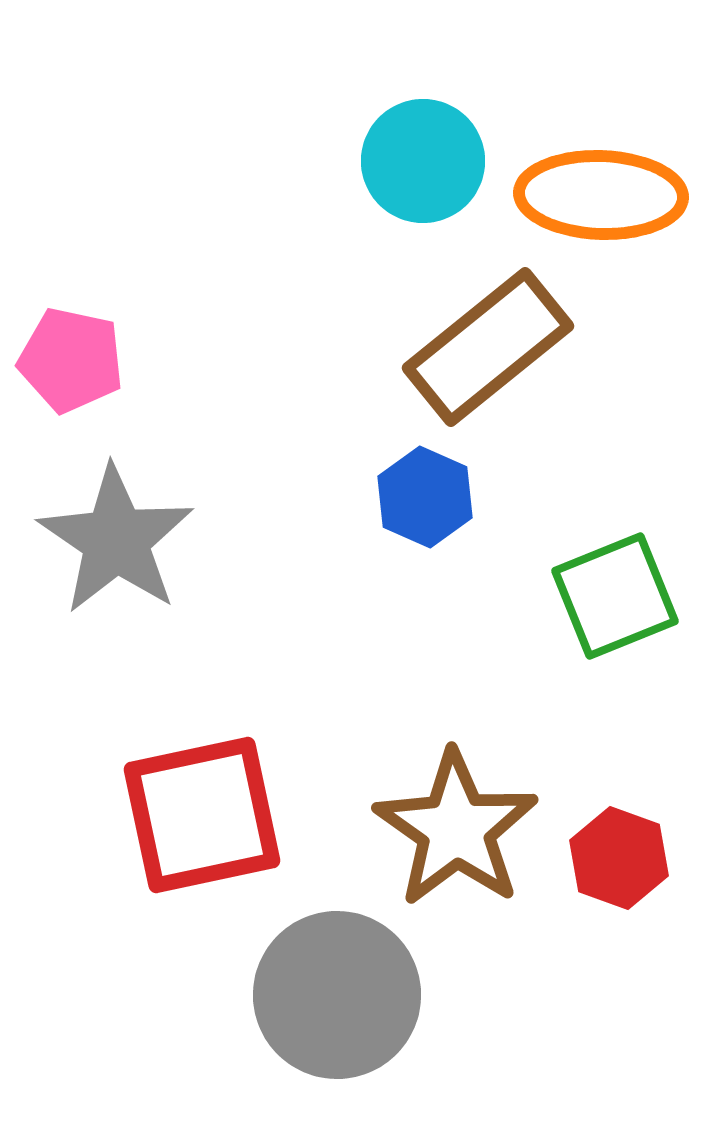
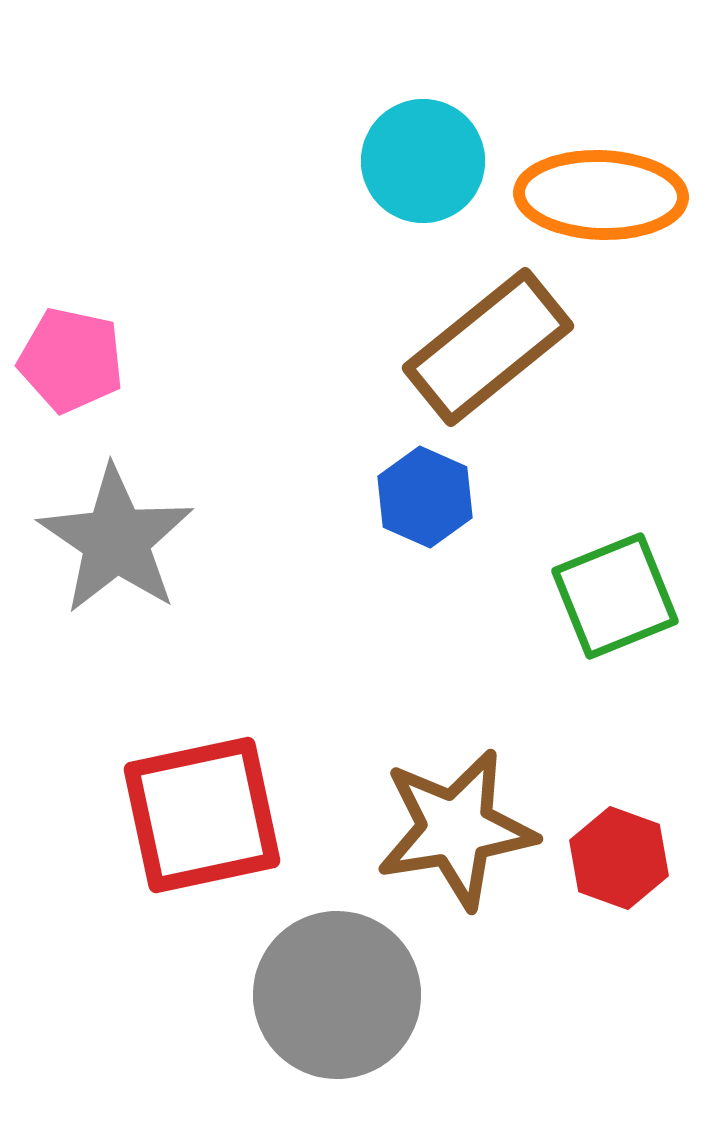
brown star: rotated 28 degrees clockwise
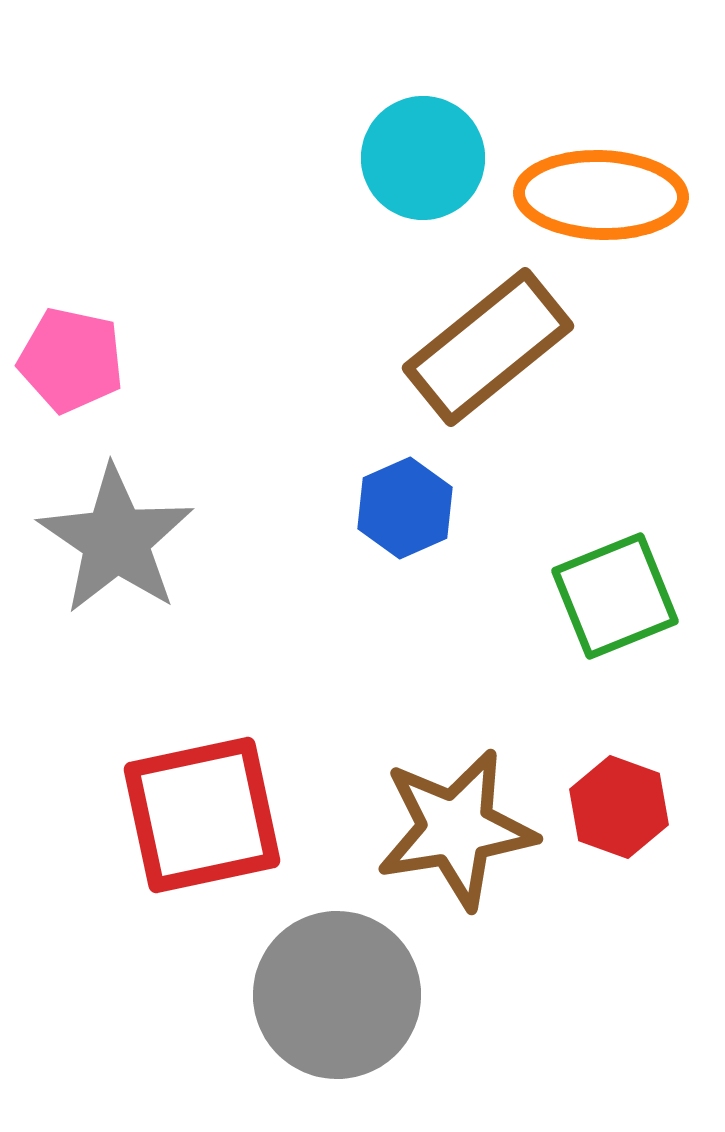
cyan circle: moved 3 px up
blue hexagon: moved 20 px left, 11 px down; rotated 12 degrees clockwise
red hexagon: moved 51 px up
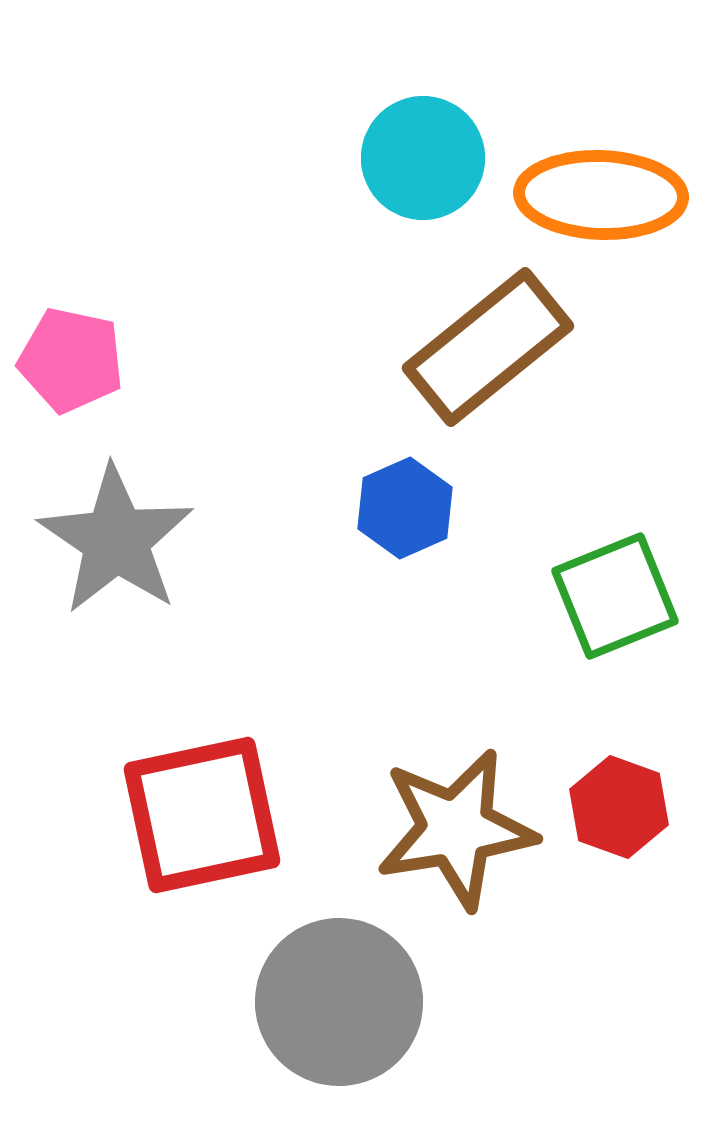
gray circle: moved 2 px right, 7 px down
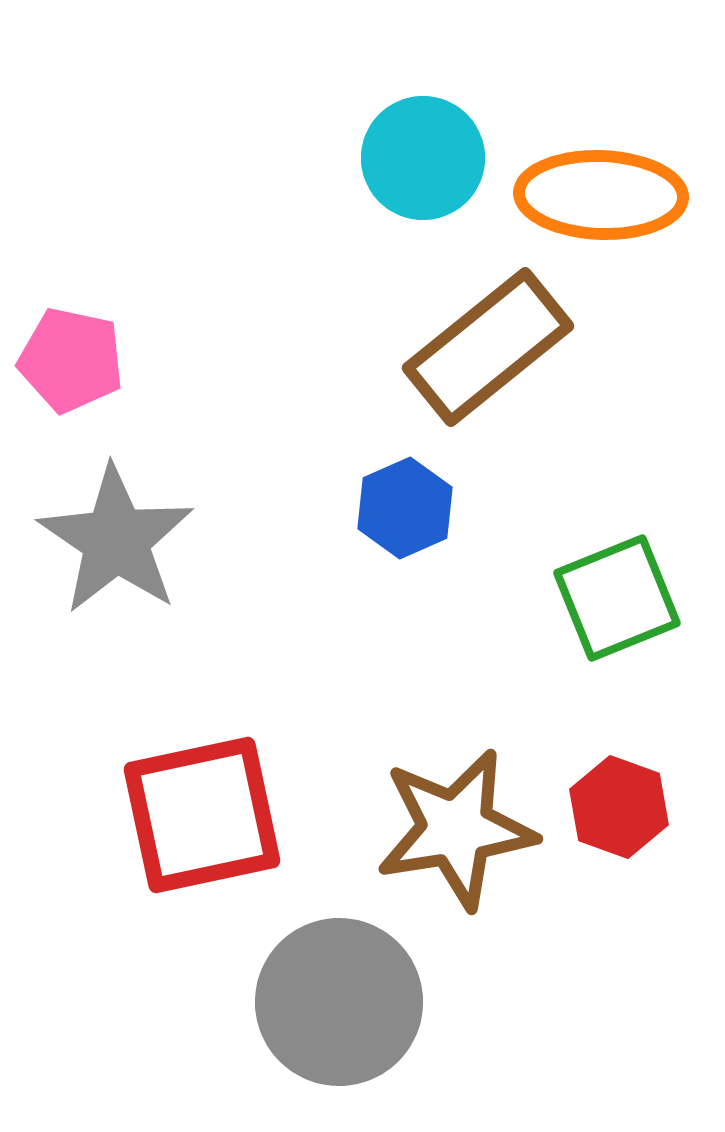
green square: moved 2 px right, 2 px down
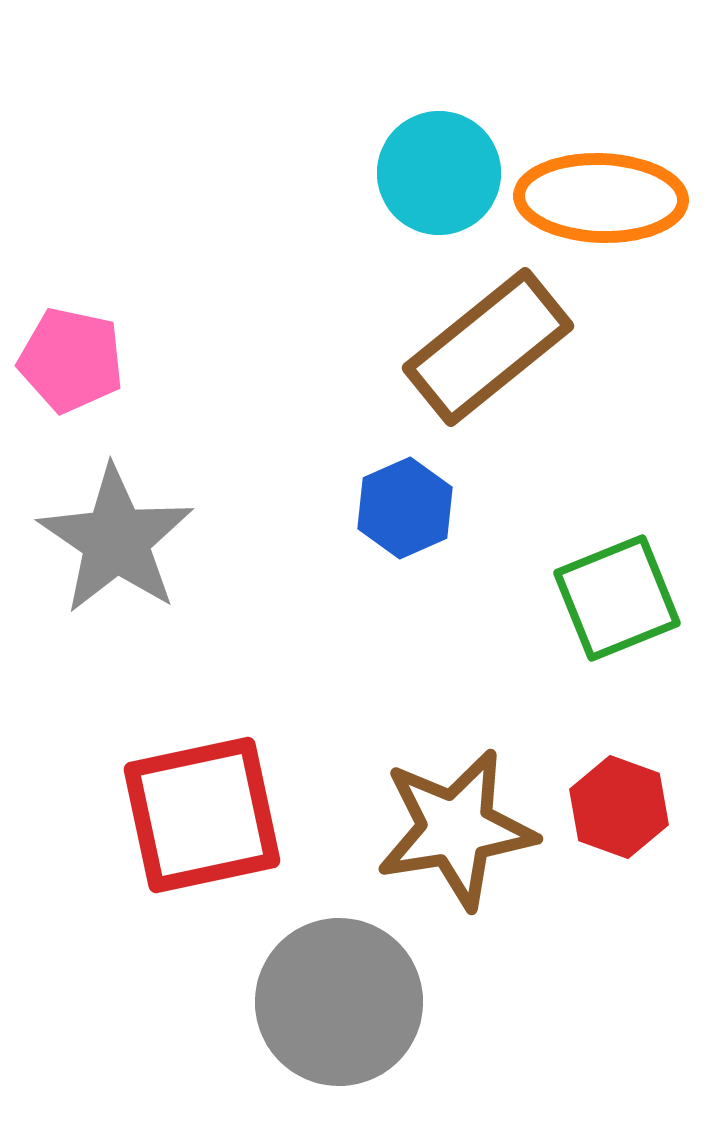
cyan circle: moved 16 px right, 15 px down
orange ellipse: moved 3 px down
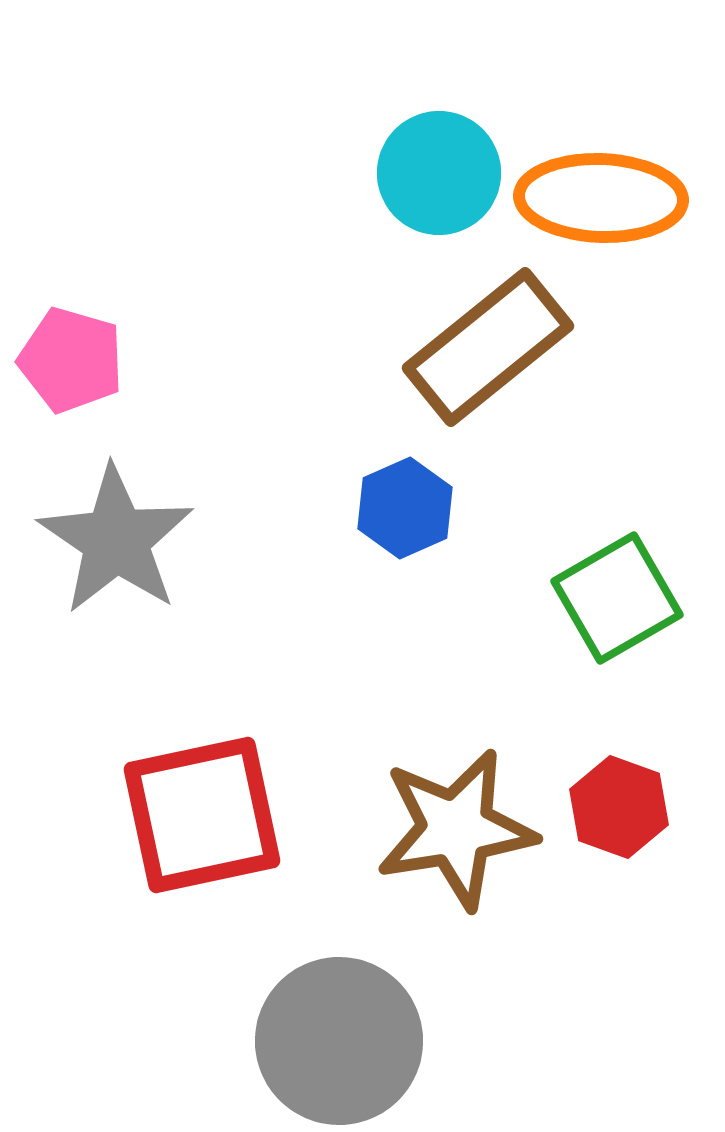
pink pentagon: rotated 4 degrees clockwise
green square: rotated 8 degrees counterclockwise
gray circle: moved 39 px down
